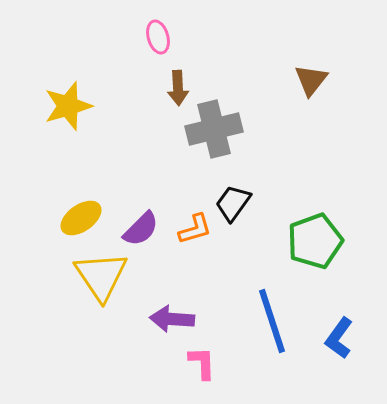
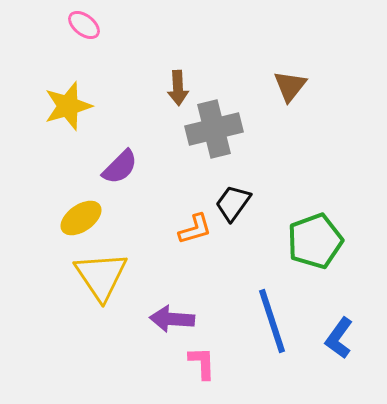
pink ellipse: moved 74 px left, 12 px up; rotated 36 degrees counterclockwise
brown triangle: moved 21 px left, 6 px down
purple semicircle: moved 21 px left, 62 px up
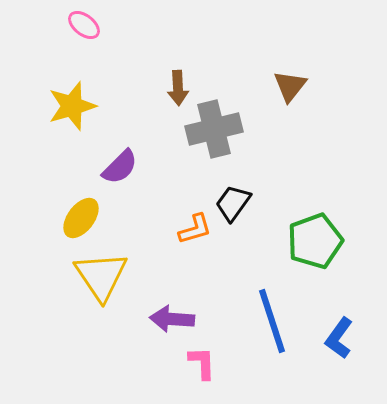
yellow star: moved 4 px right
yellow ellipse: rotated 18 degrees counterclockwise
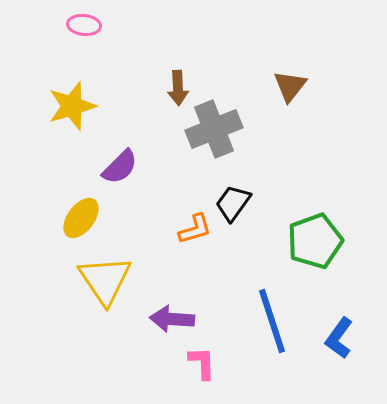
pink ellipse: rotated 32 degrees counterclockwise
gray cross: rotated 8 degrees counterclockwise
yellow triangle: moved 4 px right, 4 px down
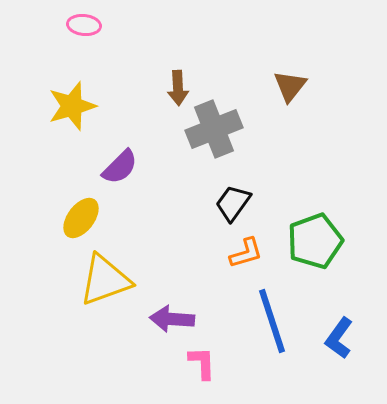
orange L-shape: moved 51 px right, 24 px down
yellow triangle: rotated 44 degrees clockwise
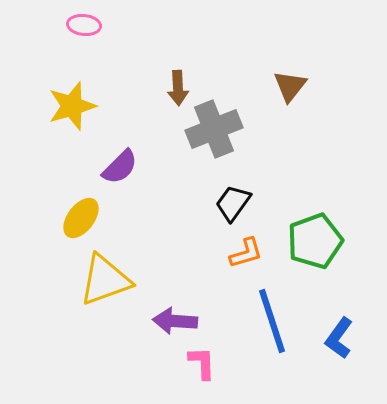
purple arrow: moved 3 px right, 2 px down
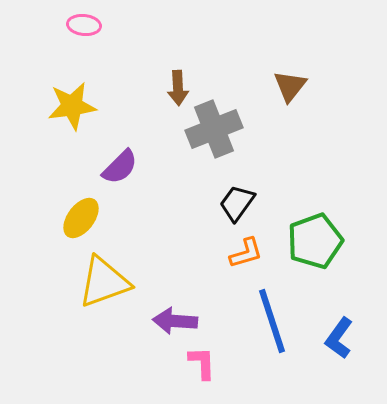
yellow star: rotated 9 degrees clockwise
black trapezoid: moved 4 px right
yellow triangle: moved 1 px left, 2 px down
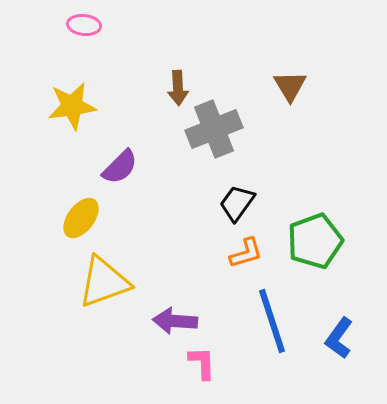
brown triangle: rotated 9 degrees counterclockwise
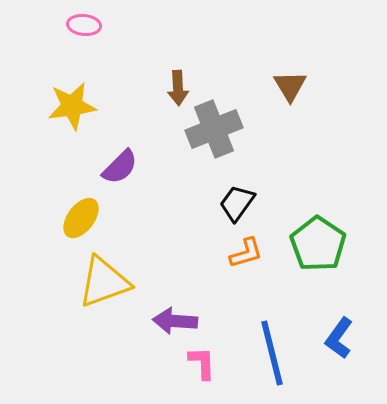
green pentagon: moved 3 px right, 3 px down; rotated 18 degrees counterclockwise
blue line: moved 32 px down; rotated 4 degrees clockwise
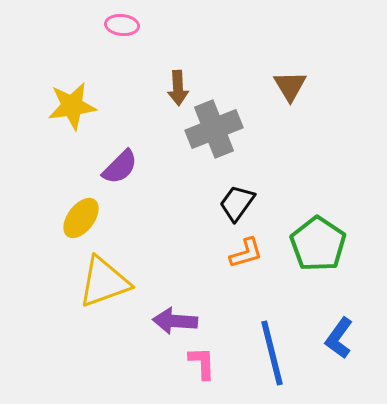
pink ellipse: moved 38 px right
